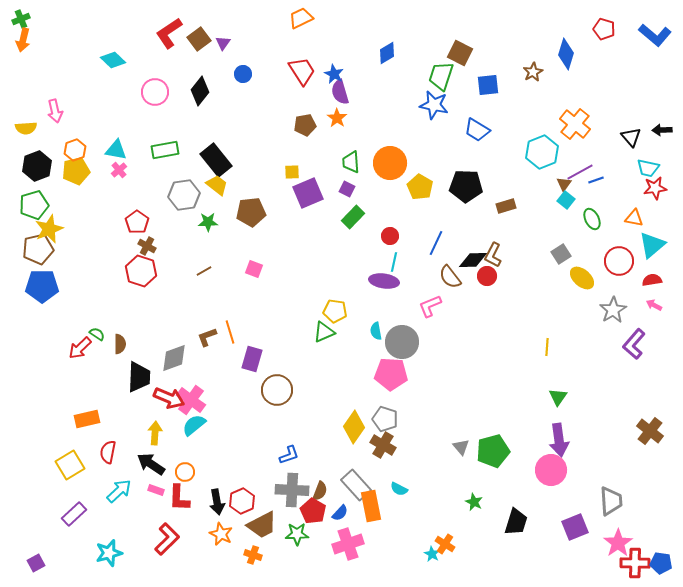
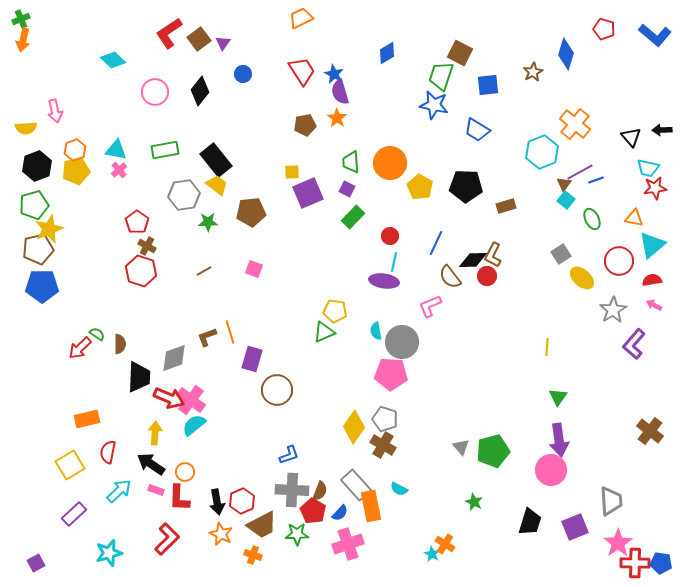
black trapezoid at (516, 522): moved 14 px right
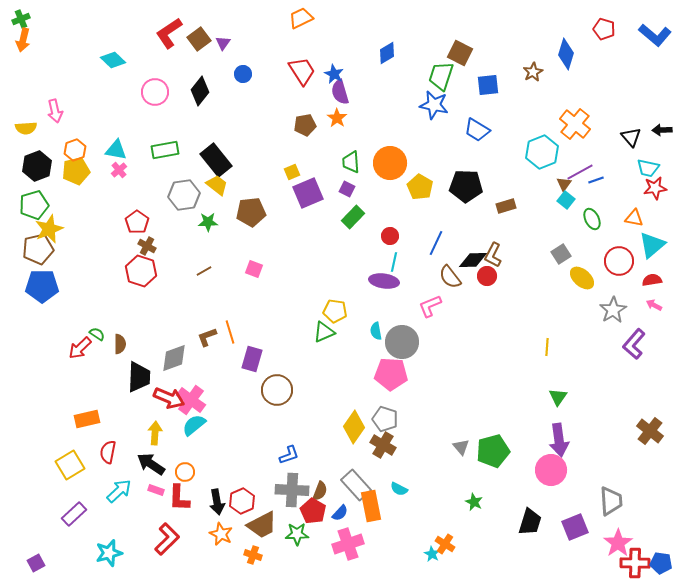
yellow square at (292, 172): rotated 21 degrees counterclockwise
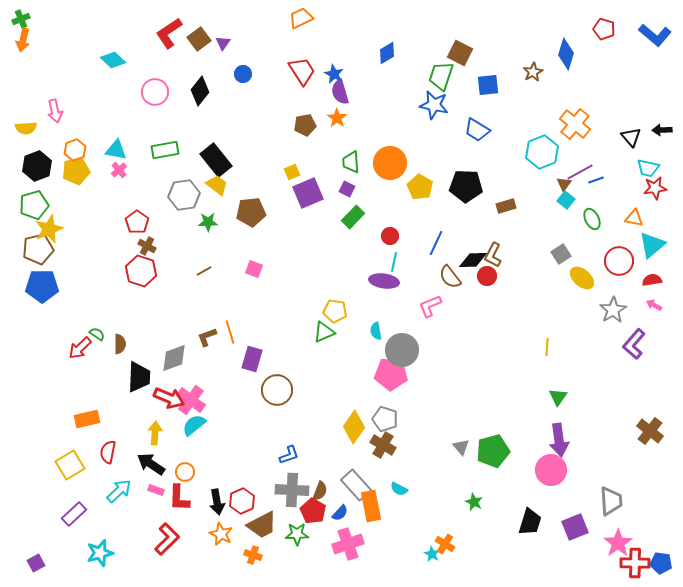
gray circle at (402, 342): moved 8 px down
cyan star at (109, 553): moved 9 px left
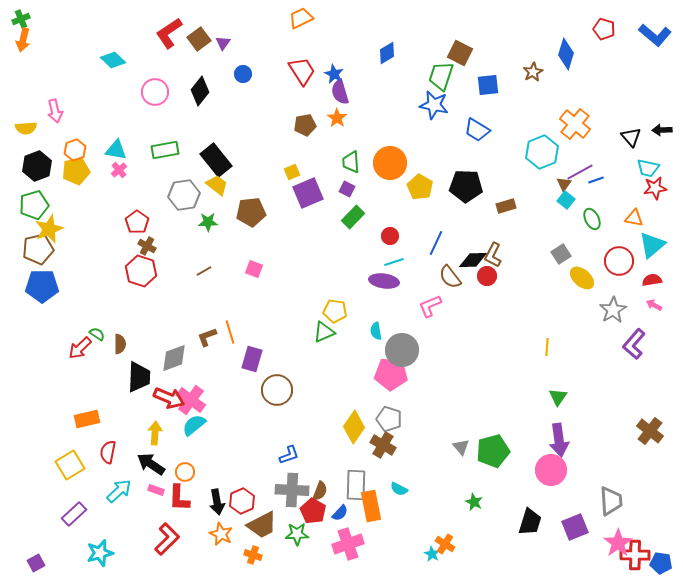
cyan line at (394, 262): rotated 60 degrees clockwise
gray pentagon at (385, 419): moved 4 px right
gray rectangle at (356, 485): rotated 44 degrees clockwise
red cross at (635, 563): moved 8 px up
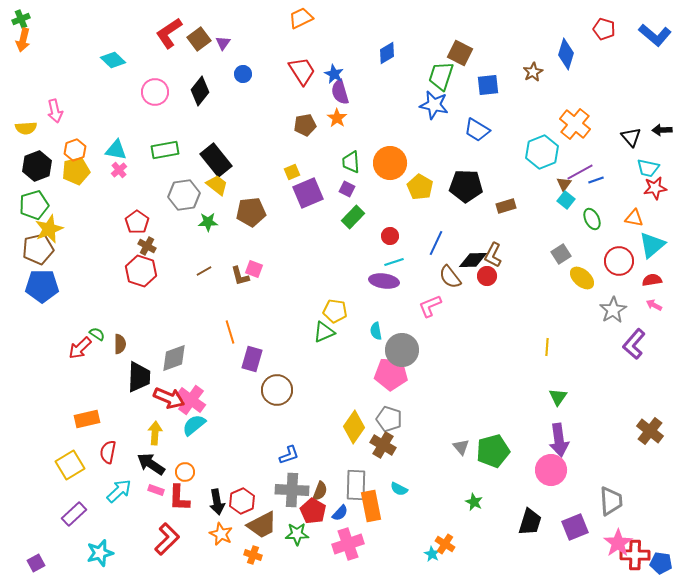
brown L-shape at (207, 337): moved 33 px right, 61 px up; rotated 85 degrees counterclockwise
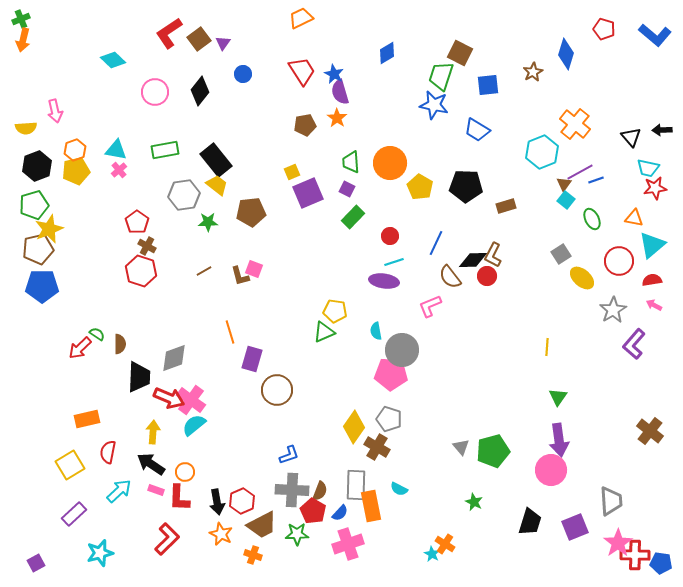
yellow arrow at (155, 433): moved 2 px left, 1 px up
brown cross at (383, 445): moved 6 px left, 2 px down
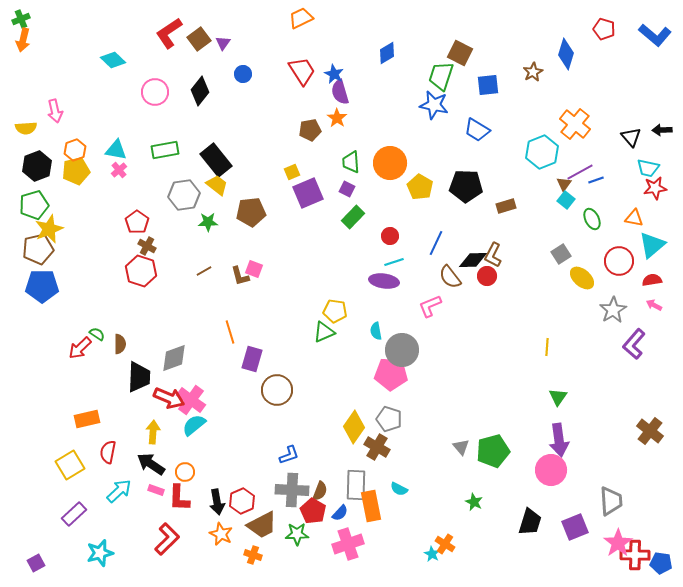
brown pentagon at (305, 125): moved 5 px right, 5 px down
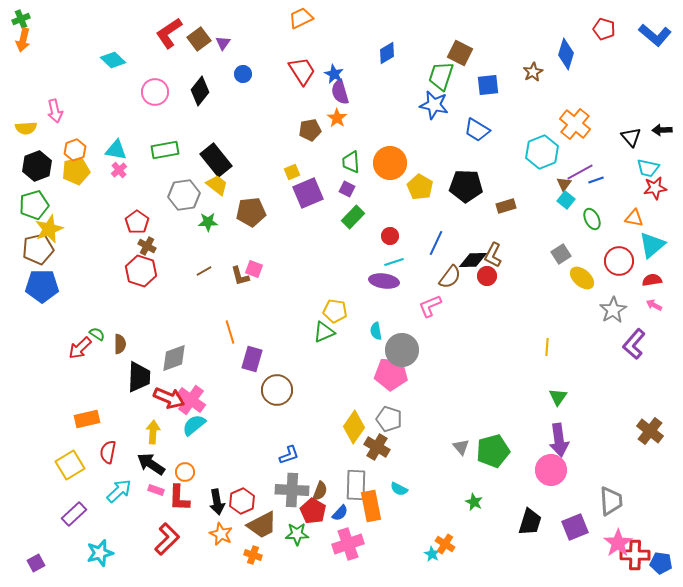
brown semicircle at (450, 277): rotated 105 degrees counterclockwise
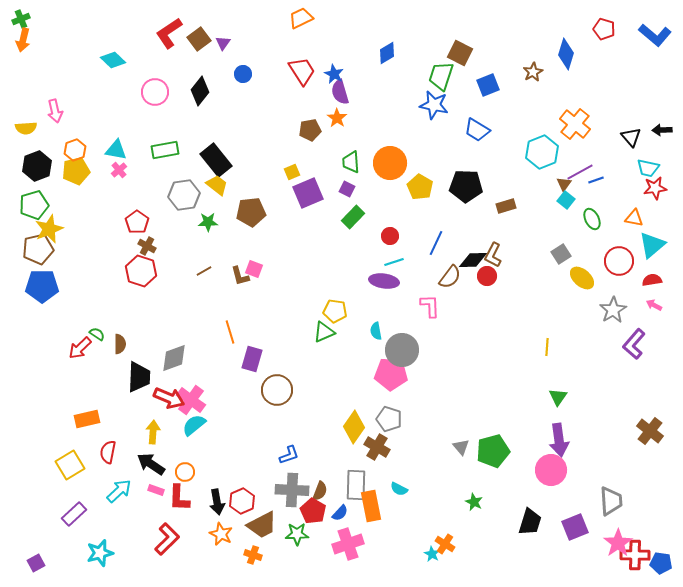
blue square at (488, 85): rotated 15 degrees counterclockwise
pink L-shape at (430, 306): rotated 110 degrees clockwise
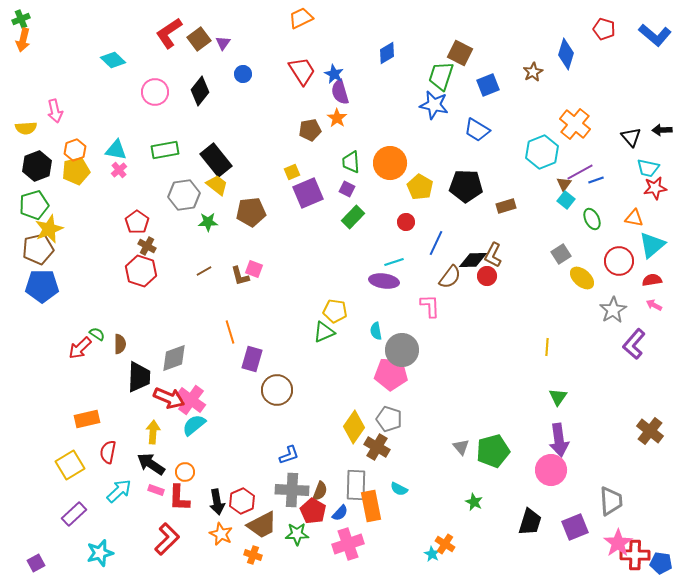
red circle at (390, 236): moved 16 px right, 14 px up
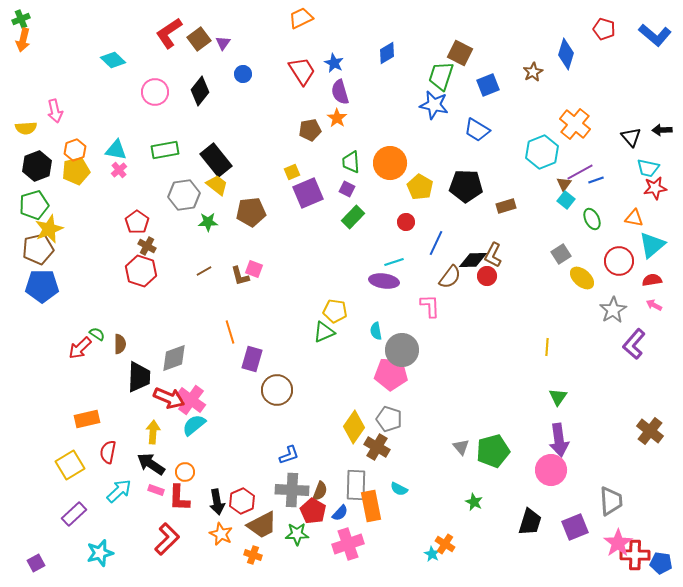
blue star at (334, 74): moved 11 px up
